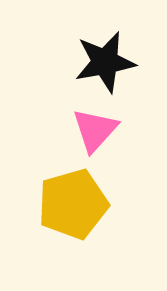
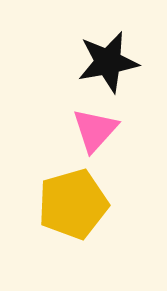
black star: moved 3 px right
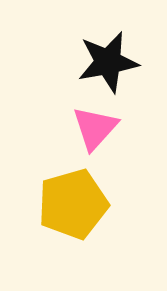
pink triangle: moved 2 px up
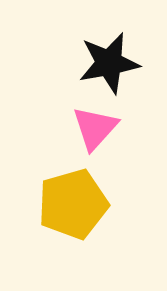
black star: moved 1 px right, 1 px down
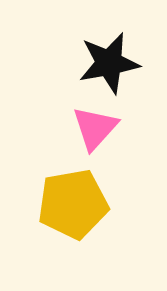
yellow pentagon: rotated 6 degrees clockwise
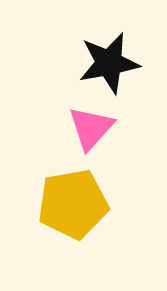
pink triangle: moved 4 px left
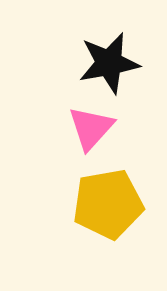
yellow pentagon: moved 35 px right
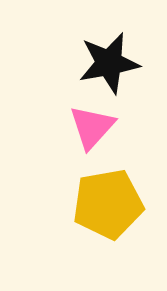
pink triangle: moved 1 px right, 1 px up
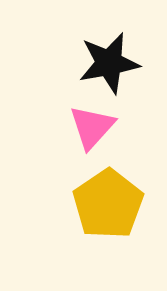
yellow pentagon: rotated 24 degrees counterclockwise
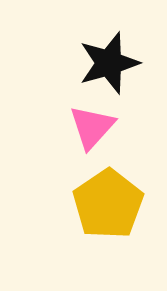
black star: rotated 6 degrees counterclockwise
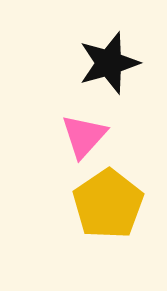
pink triangle: moved 8 px left, 9 px down
